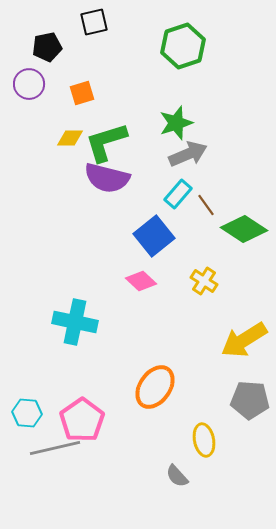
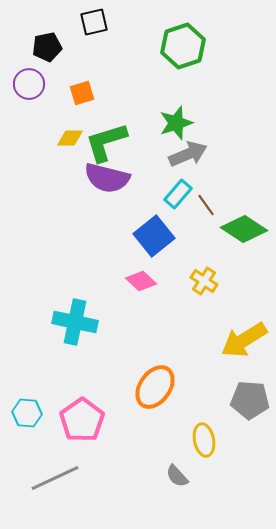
gray line: moved 30 px down; rotated 12 degrees counterclockwise
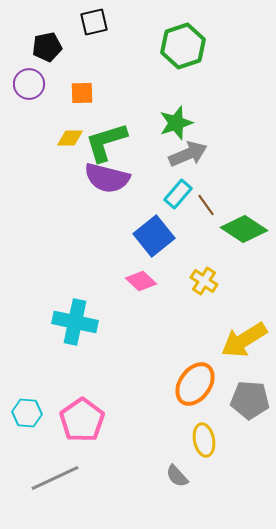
orange square: rotated 15 degrees clockwise
orange ellipse: moved 40 px right, 3 px up
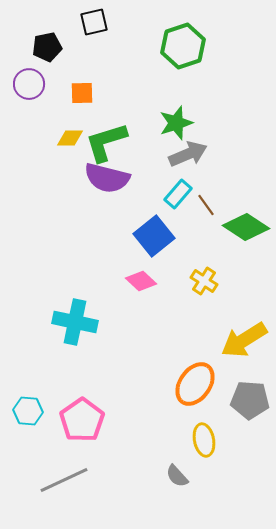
green diamond: moved 2 px right, 2 px up
cyan hexagon: moved 1 px right, 2 px up
gray line: moved 9 px right, 2 px down
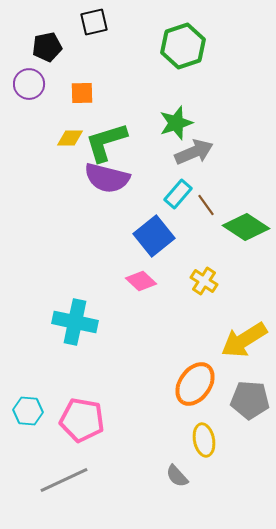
gray arrow: moved 6 px right, 2 px up
pink pentagon: rotated 27 degrees counterclockwise
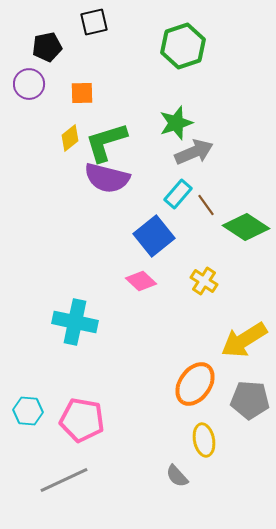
yellow diamond: rotated 40 degrees counterclockwise
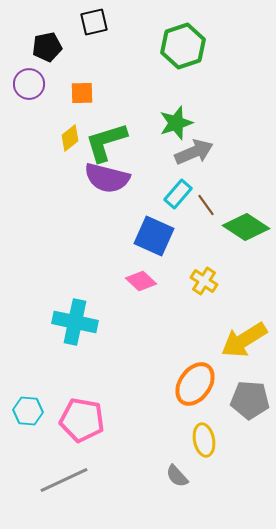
blue square: rotated 27 degrees counterclockwise
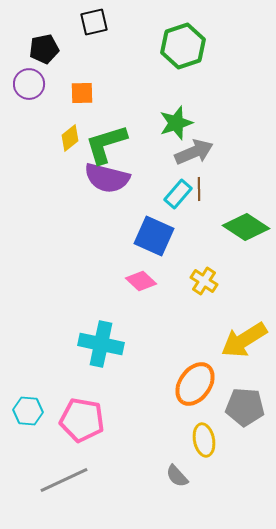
black pentagon: moved 3 px left, 2 px down
green L-shape: moved 2 px down
brown line: moved 7 px left, 16 px up; rotated 35 degrees clockwise
cyan cross: moved 26 px right, 22 px down
gray pentagon: moved 5 px left, 7 px down
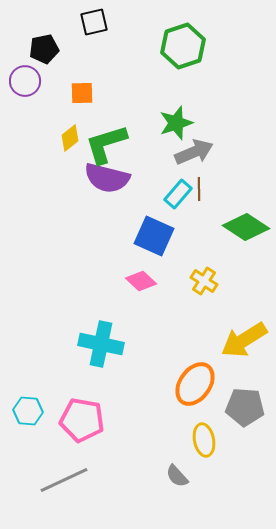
purple circle: moved 4 px left, 3 px up
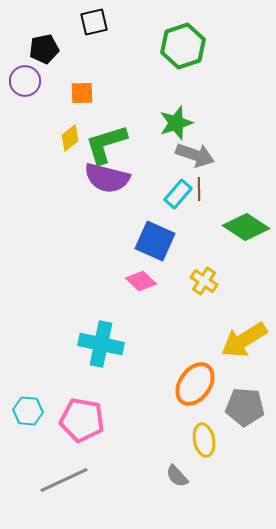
gray arrow: moved 1 px right, 3 px down; rotated 42 degrees clockwise
blue square: moved 1 px right, 5 px down
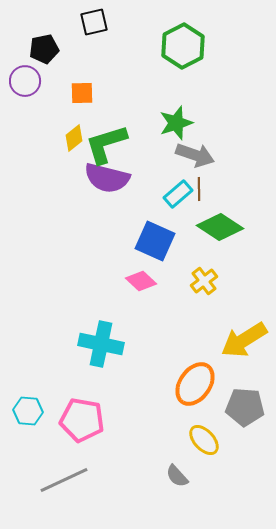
green hexagon: rotated 9 degrees counterclockwise
yellow diamond: moved 4 px right
cyan rectangle: rotated 8 degrees clockwise
green diamond: moved 26 px left
yellow cross: rotated 20 degrees clockwise
yellow ellipse: rotated 32 degrees counterclockwise
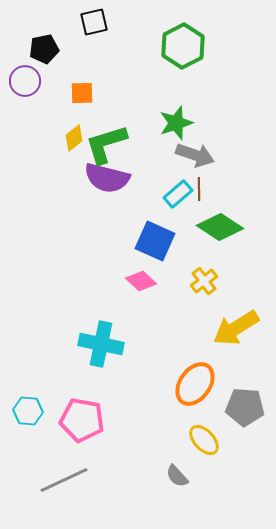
yellow arrow: moved 8 px left, 12 px up
